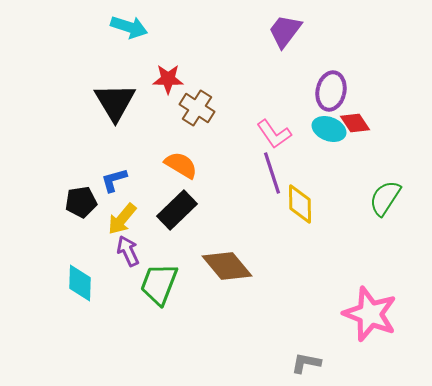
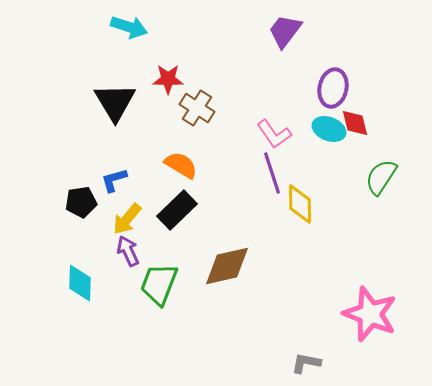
purple ellipse: moved 2 px right, 3 px up
red diamond: rotated 20 degrees clockwise
green semicircle: moved 4 px left, 21 px up
yellow arrow: moved 5 px right
brown diamond: rotated 63 degrees counterclockwise
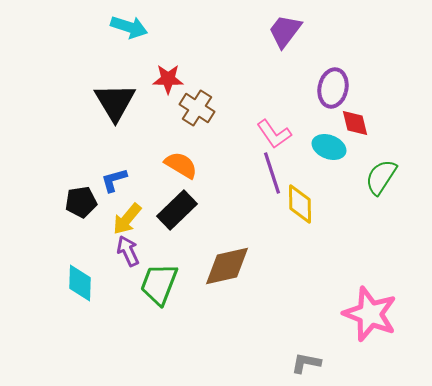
cyan ellipse: moved 18 px down
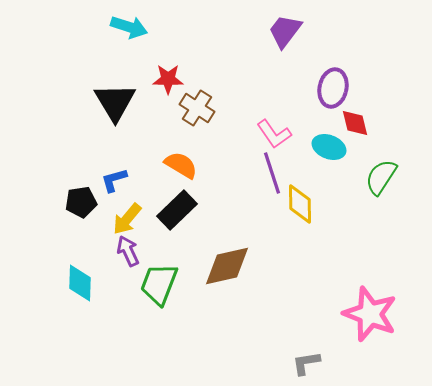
gray L-shape: rotated 20 degrees counterclockwise
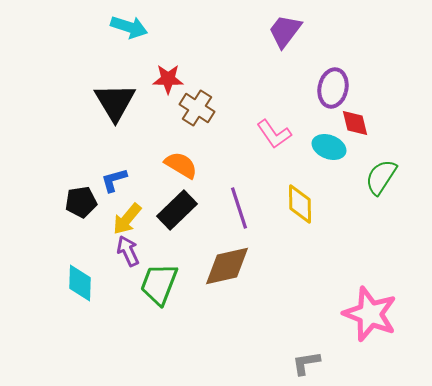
purple line: moved 33 px left, 35 px down
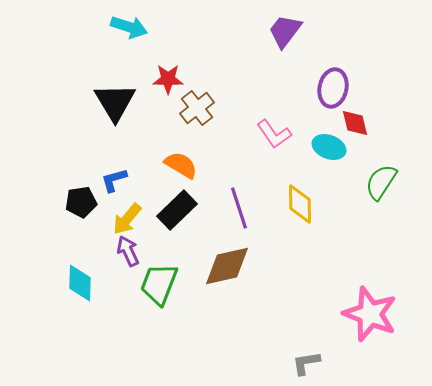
brown cross: rotated 20 degrees clockwise
green semicircle: moved 5 px down
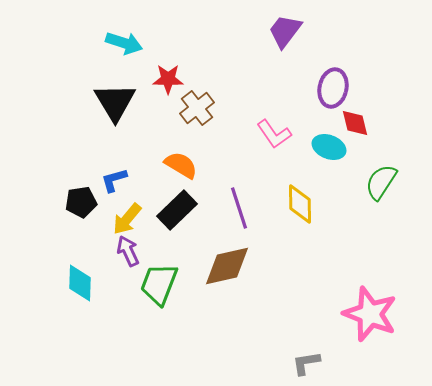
cyan arrow: moved 5 px left, 16 px down
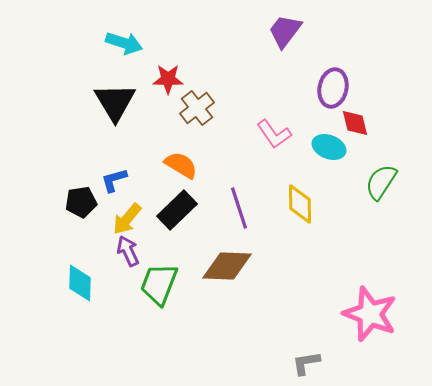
brown diamond: rotated 15 degrees clockwise
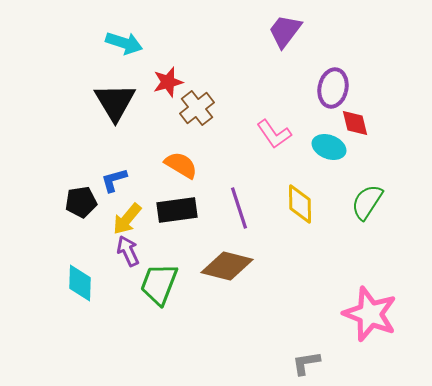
red star: moved 3 px down; rotated 16 degrees counterclockwise
green semicircle: moved 14 px left, 20 px down
black rectangle: rotated 36 degrees clockwise
brown diamond: rotated 12 degrees clockwise
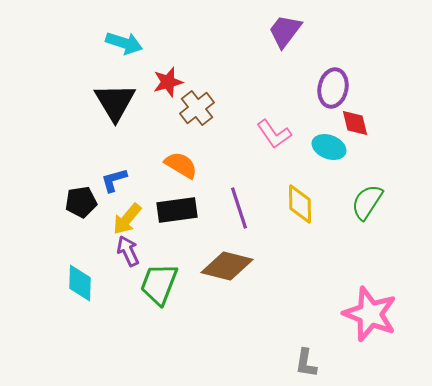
gray L-shape: rotated 72 degrees counterclockwise
